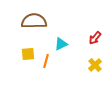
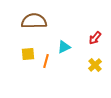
cyan triangle: moved 3 px right, 3 px down
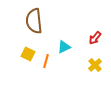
brown semicircle: rotated 95 degrees counterclockwise
yellow square: rotated 32 degrees clockwise
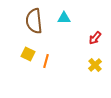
cyan triangle: moved 29 px up; rotated 24 degrees clockwise
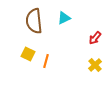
cyan triangle: rotated 24 degrees counterclockwise
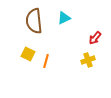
yellow cross: moved 7 px left, 5 px up; rotated 24 degrees clockwise
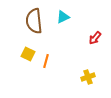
cyan triangle: moved 1 px left, 1 px up
yellow cross: moved 17 px down
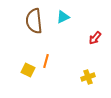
yellow square: moved 16 px down
